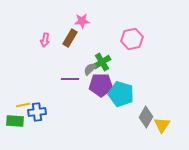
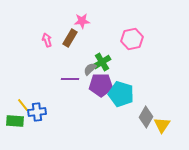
pink arrow: moved 2 px right; rotated 152 degrees clockwise
yellow line: rotated 64 degrees clockwise
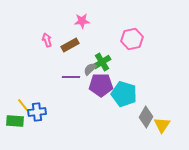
brown rectangle: moved 7 px down; rotated 30 degrees clockwise
purple line: moved 1 px right, 2 px up
cyan pentagon: moved 3 px right
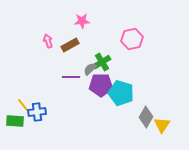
pink arrow: moved 1 px right, 1 px down
cyan pentagon: moved 3 px left, 1 px up
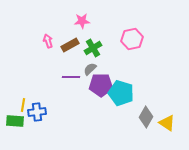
green cross: moved 9 px left, 14 px up
yellow line: rotated 48 degrees clockwise
yellow triangle: moved 5 px right, 2 px up; rotated 30 degrees counterclockwise
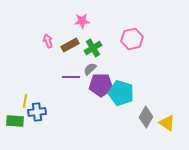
yellow line: moved 2 px right, 4 px up
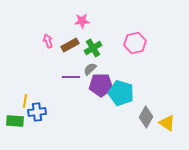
pink hexagon: moved 3 px right, 4 px down
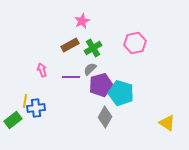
pink star: rotated 21 degrees counterclockwise
pink arrow: moved 6 px left, 29 px down
purple pentagon: rotated 15 degrees counterclockwise
blue cross: moved 1 px left, 4 px up
gray diamond: moved 41 px left
green rectangle: moved 2 px left, 1 px up; rotated 42 degrees counterclockwise
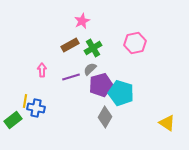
pink arrow: rotated 16 degrees clockwise
purple line: rotated 18 degrees counterclockwise
blue cross: rotated 18 degrees clockwise
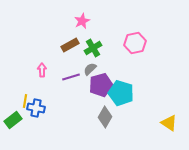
yellow triangle: moved 2 px right
